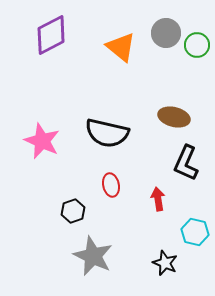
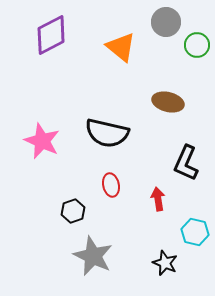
gray circle: moved 11 px up
brown ellipse: moved 6 px left, 15 px up
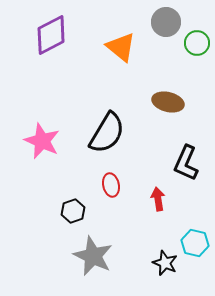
green circle: moved 2 px up
black semicircle: rotated 72 degrees counterclockwise
cyan hexagon: moved 11 px down
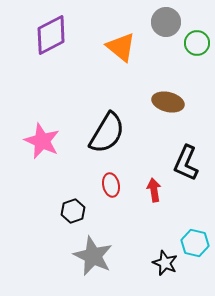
red arrow: moved 4 px left, 9 px up
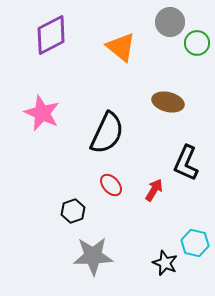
gray circle: moved 4 px right
black semicircle: rotated 6 degrees counterclockwise
pink star: moved 28 px up
red ellipse: rotated 30 degrees counterclockwise
red arrow: rotated 40 degrees clockwise
gray star: rotated 27 degrees counterclockwise
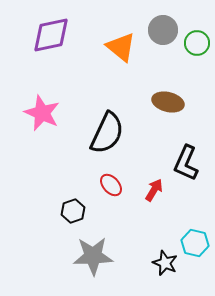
gray circle: moved 7 px left, 8 px down
purple diamond: rotated 15 degrees clockwise
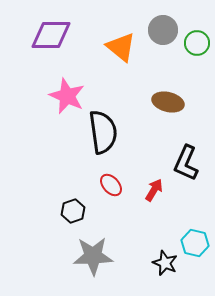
purple diamond: rotated 12 degrees clockwise
pink star: moved 25 px right, 17 px up
black semicircle: moved 4 px left, 1 px up; rotated 33 degrees counterclockwise
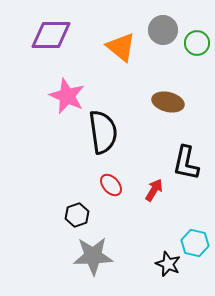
black L-shape: rotated 12 degrees counterclockwise
black hexagon: moved 4 px right, 4 px down
black star: moved 3 px right, 1 px down
